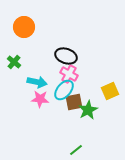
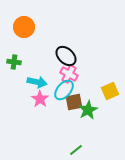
black ellipse: rotated 25 degrees clockwise
green cross: rotated 32 degrees counterclockwise
pink star: rotated 30 degrees clockwise
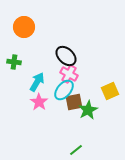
cyan arrow: rotated 72 degrees counterclockwise
pink star: moved 1 px left, 3 px down
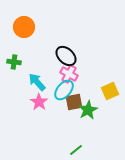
cyan arrow: rotated 72 degrees counterclockwise
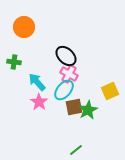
brown square: moved 5 px down
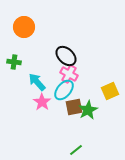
pink star: moved 3 px right
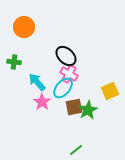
cyan ellipse: moved 1 px left, 2 px up
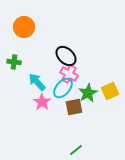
green star: moved 17 px up
